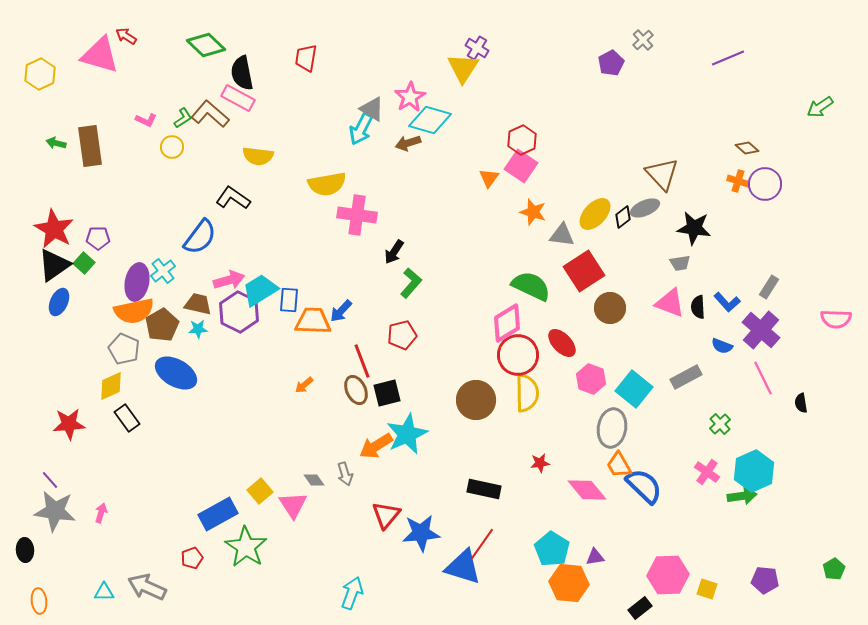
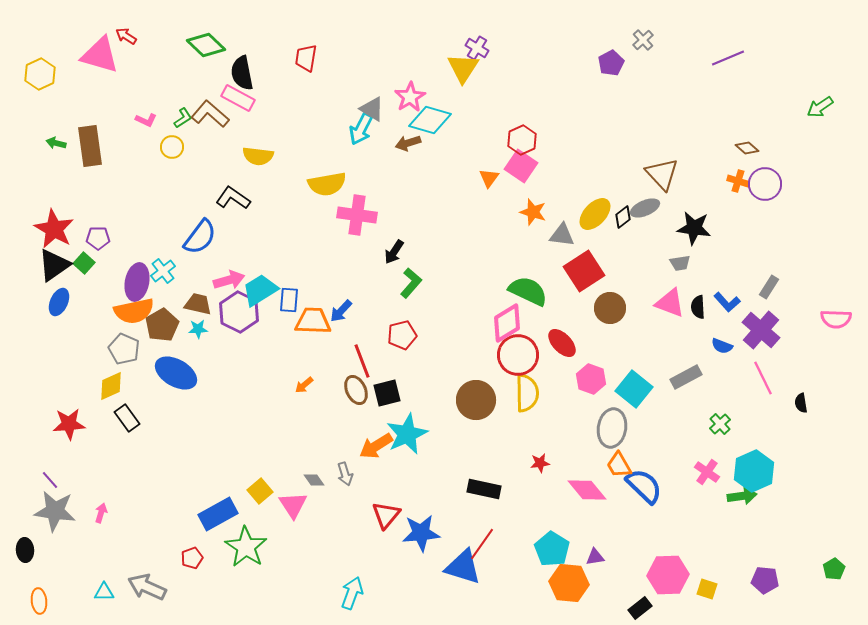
green semicircle at (531, 286): moved 3 px left, 5 px down
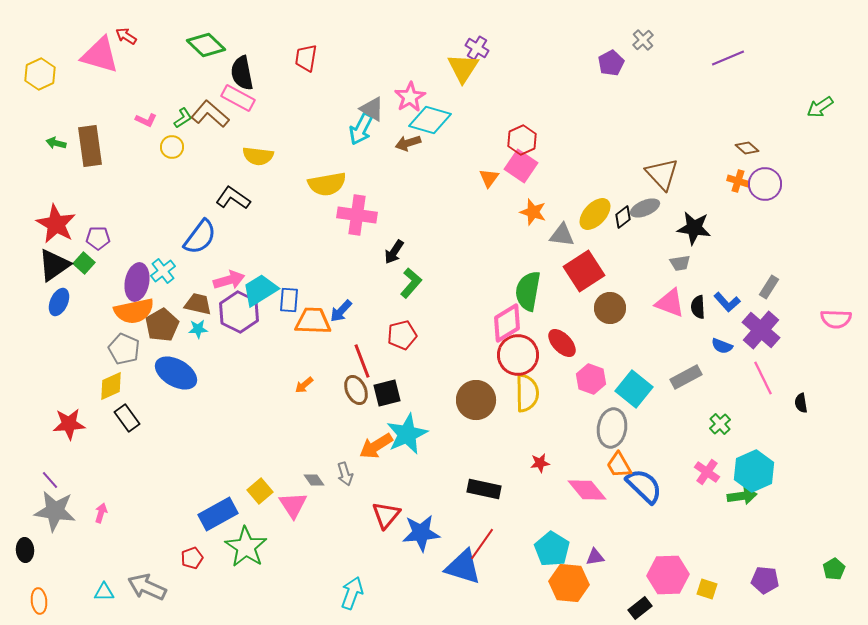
red star at (54, 229): moved 2 px right, 5 px up
green semicircle at (528, 291): rotated 105 degrees counterclockwise
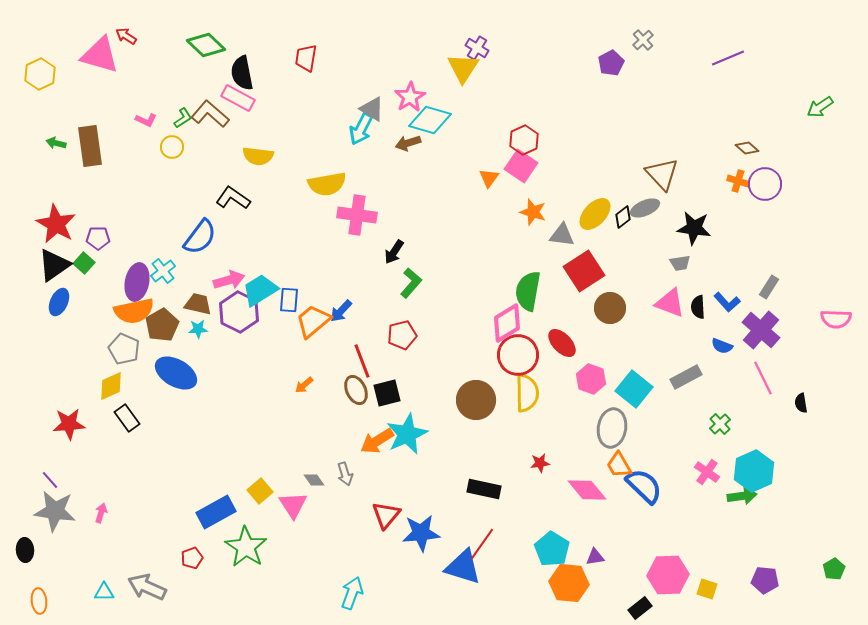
red hexagon at (522, 140): moved 2 px right
orange trapezoid at (313, 321): rotated 42 degrees counterclockwise
orange arrow at (376, 446): moved 1 px right, 5 px up
blue rectangle at (218, 514): moved 2 px left, 2 px up
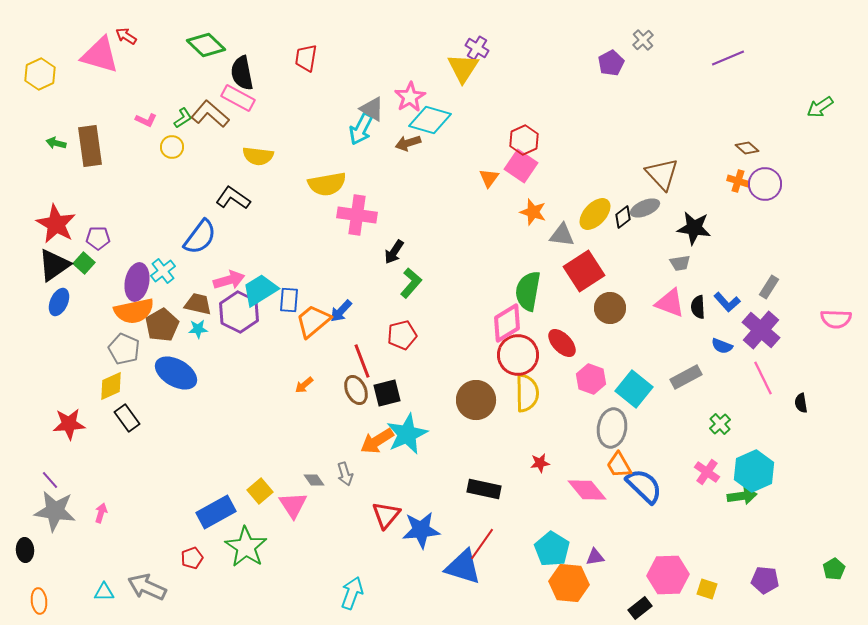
blue star at (421, 533): moved 3 px up
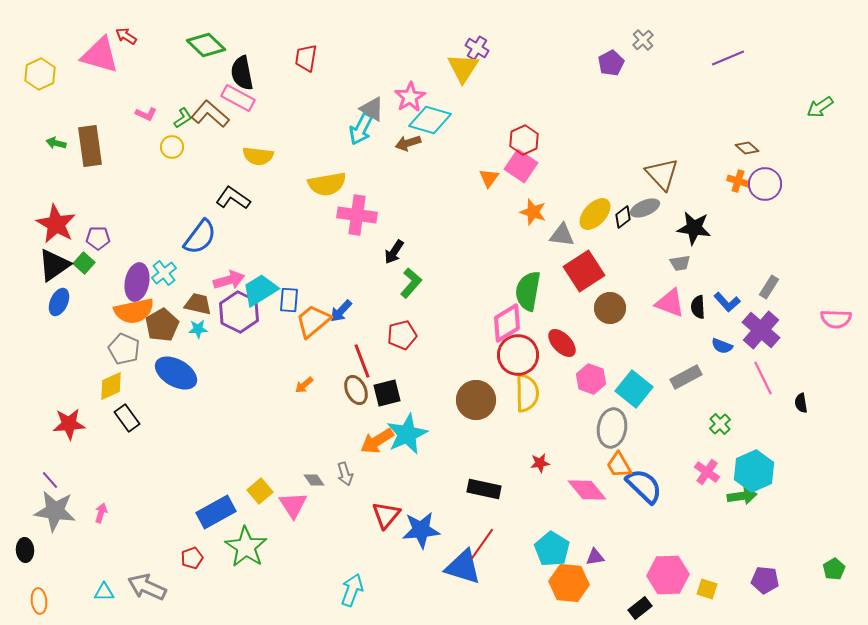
pink L-shape at (146, 120): moved 6 px up
cyan cross at (163, 271): moved 1 px right, 2 px down
cyan arrow at (352, 593): moved 3 px up
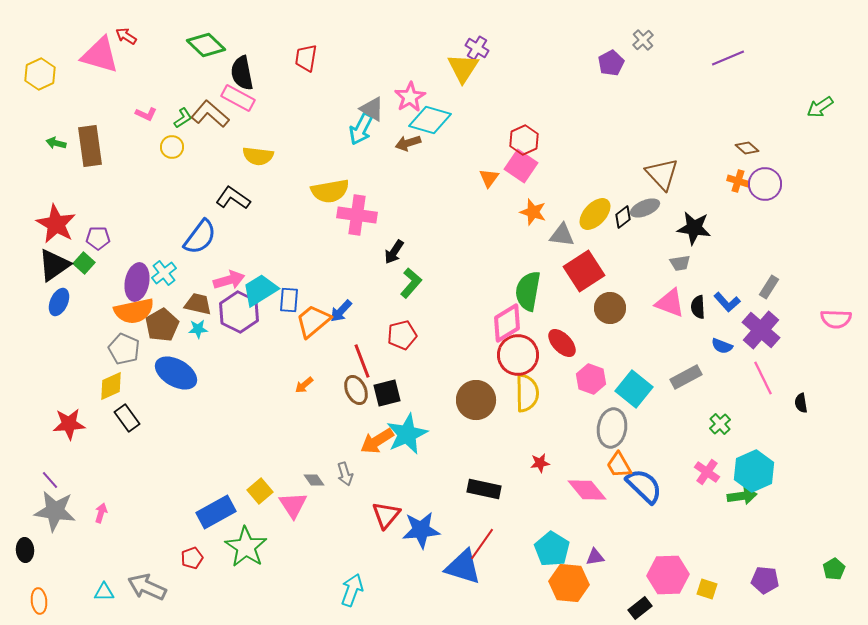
yellow semicircle at (327, 184): moved 3 px right, 7 px down
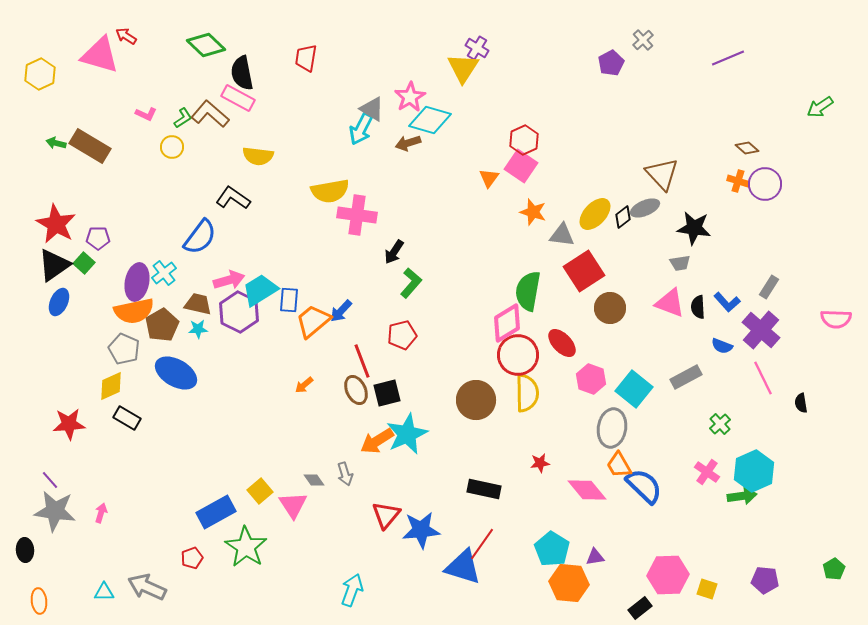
brown rectangle at (90, 146): rotated 51 degrees counterclockwise
black rectangle at (127, 418): rotated 24 degrees counterclockwise
